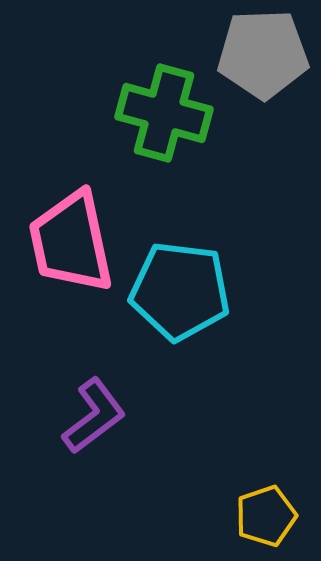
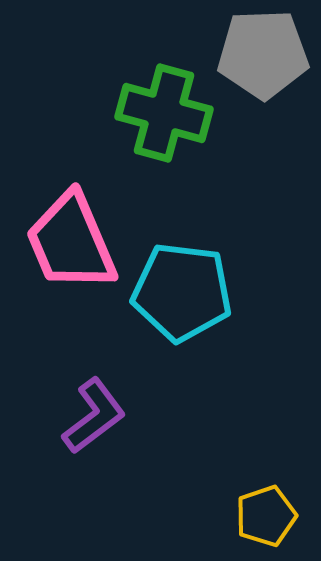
pink trapezoid: rotated 11 degrees counterclockwise
cyan pentagon: moved 2 px right, 1 px down
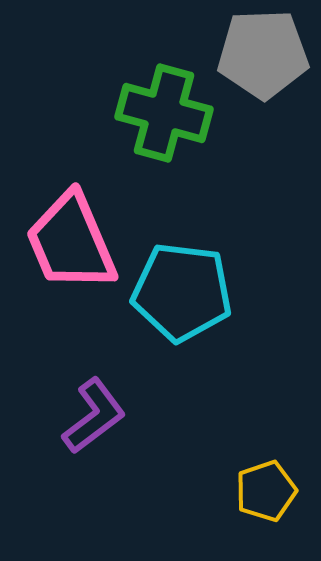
yellow pentagon: moved 25 px up
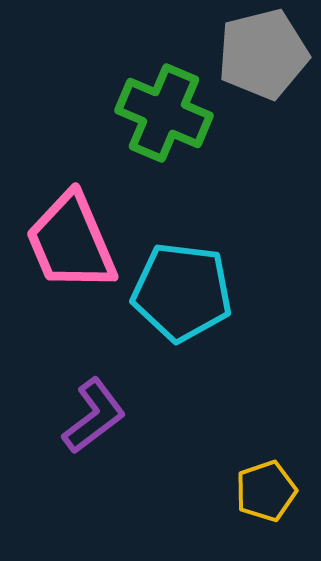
gray pentagon: rotated 12 degrees counterclockwise
green cross: rotated 8 degrees clockwise
